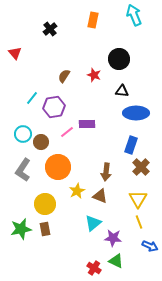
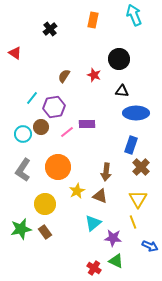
red triangle: rotated 16 degrees counterclockwise
brown circle: moved 15 px up
yellow line: moved 6 px left
brown rectangle: moved 3 px down; rotated 24 degrees counterclockwise
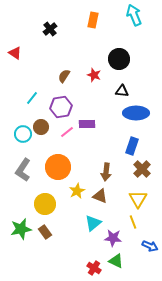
purple hexagon: moved 7 px right
blue rectangle: moved 1 px right, 1 px down
brown cross: moved 1 px right, 2 px down
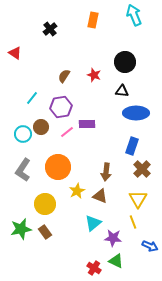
black circle: moved 6 px right, 3 px down
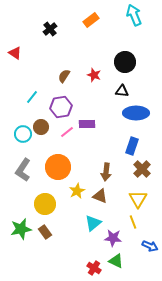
orange rectangle: moved 2 px left; rotated 42 degrees clockwise
cyan line: moved 1 px up
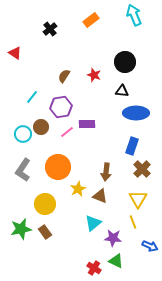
yellow star: moved 1 px right, 2 px up
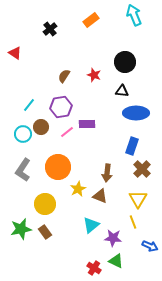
cyan line: moved 3 px left, 8 px down
brown arrow: moved 1 px right, 1 px down
cyan triangle: moved 2 px left, 2 px down
